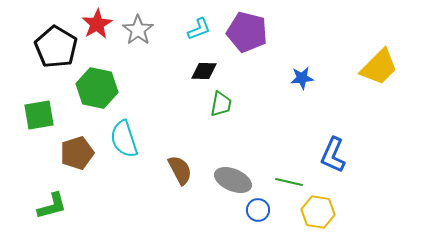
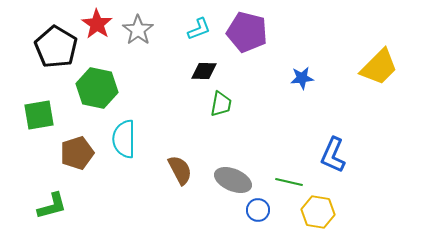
red star: rotated 8 degrees counterclockwise
cyan semicircle: rotated 18 degrees clockwise
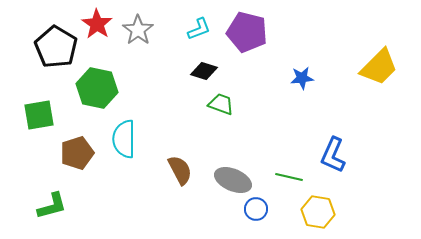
black diamond: rotated 16 degrees clockwise
green trapezoid: rotated 80 degrees counterclockwise
green line: moved 5 px up
blue circle: moved 2 px left, 1 px up
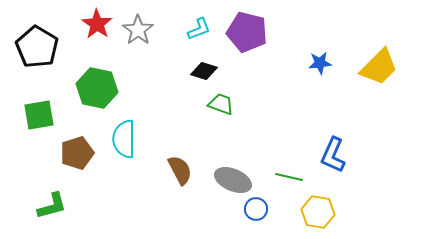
black pentagon: moved 19 px left
blue star: moved 18 px right, 15 px up
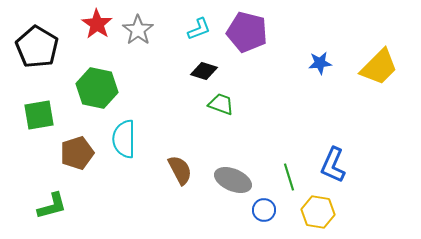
blue L-shape: moved 10 px down
green line: rotated 60 degrees clockwise
blue circle: moved 8 px right, 1 px down
